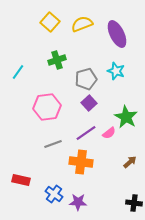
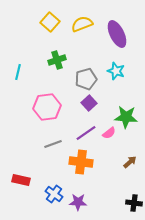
cyan line: rotated 21 degrees counterclockwise
green star: rotated 25 degrees counterclockwise
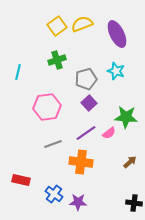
yellow square: moved 7 px right, 4 px down; rotated 12 degrees clockwise
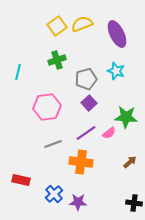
blue cross: rotated 12 degrees clockwise
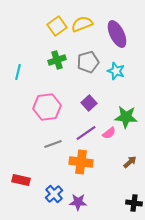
gray pentagon: moved 2 px right, 17 px up
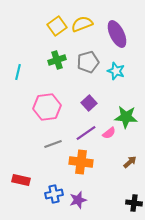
blue cross: rotated 30 degrees clockwise
purple star: moved 2 px up; rotated 18 degrees counterclockwise
